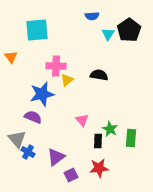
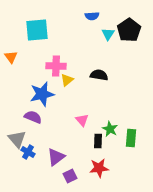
purple square: moved 1 px left, 1 px down
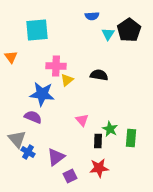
blue star: rotated 20 degrees clockwise
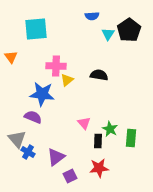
cyan square: moved 1 px left, 1 px up
pink triangle: moved 2 px right, 3 px down
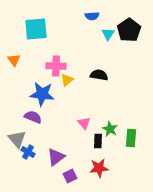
orange triangle: moved 3 px right, 3 px down
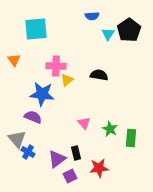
black rectangle: moved 22 px left, 12 px down; rotated 16 degrees counterclockwise
purple triangle: moved 1 px right, 2 px down
